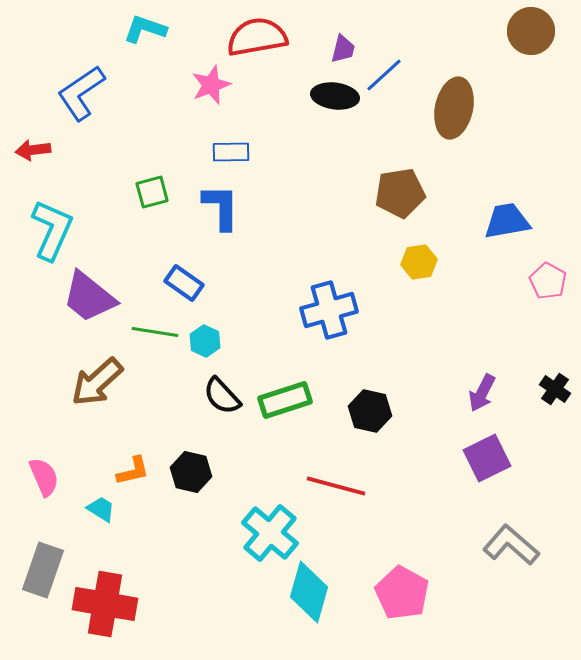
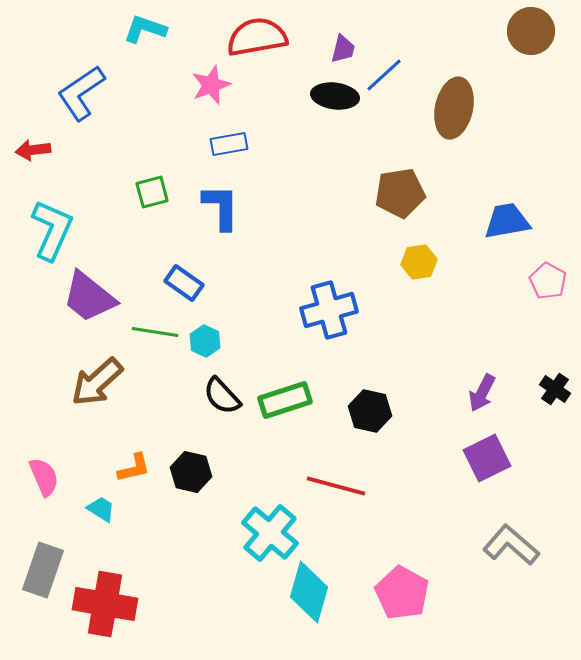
blue rectangle at (231, 152): moved 2 px left, 8 px up; rotated 9 degrees counterclockwise
orange L-shape at (133, 471): moved 1 px right, 3 px up
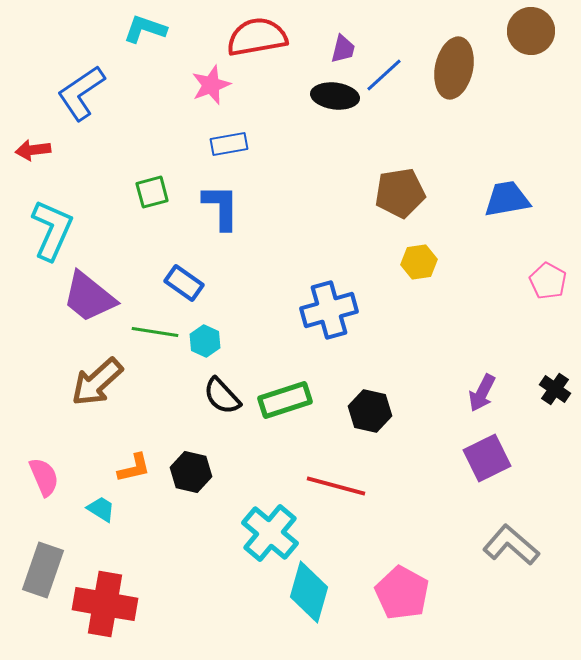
brown ellipse at (454, 108): moved 40 px up
blue trapezoid at (507, 221): moved 22 px up
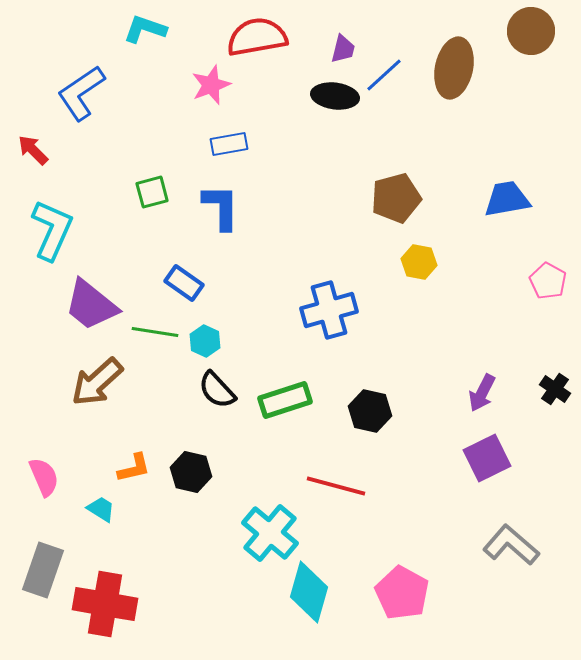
red arrow at (33, 150): rotated 52 degrees clockwise
brown pentagon at (400, 193): moved 4 px left, 5 px down; rotated 6 degrees counterclockwise
yellow hexagon at (419, 262): rotated 20 degrees clockwise
purple trapezoid at (89, 297): moved 2 px right, 8 px down
black semicircle at (222, 396): moved 5 px left, 6 px up
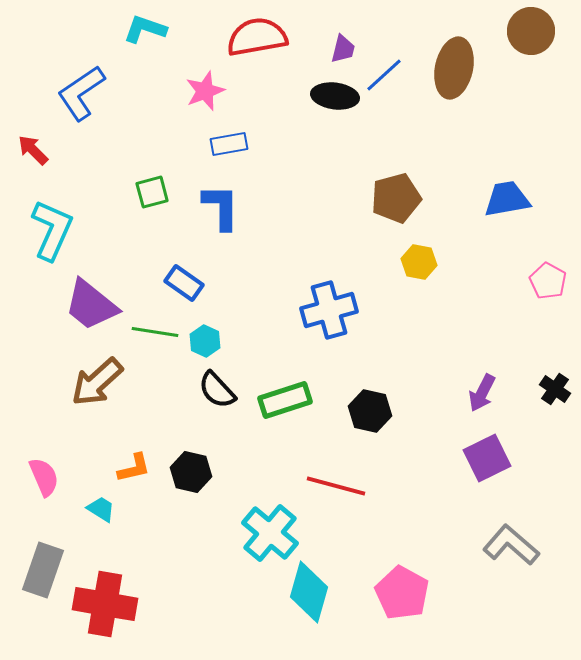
pink star at (211, 85): moved 6 px left, 6 px down
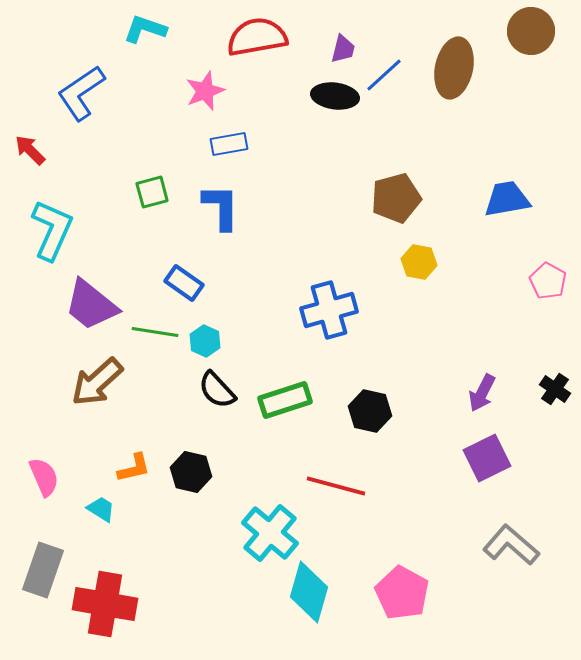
red arrow at (33, 150): moved 3 px left
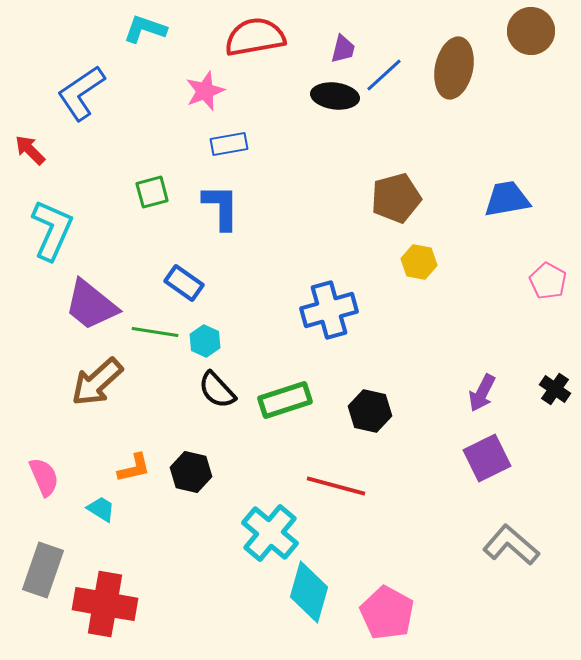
red semicircle at (257, 37): moved 2 px left
pink pentagon at (402, 593): moved 15 px left, 20 px down
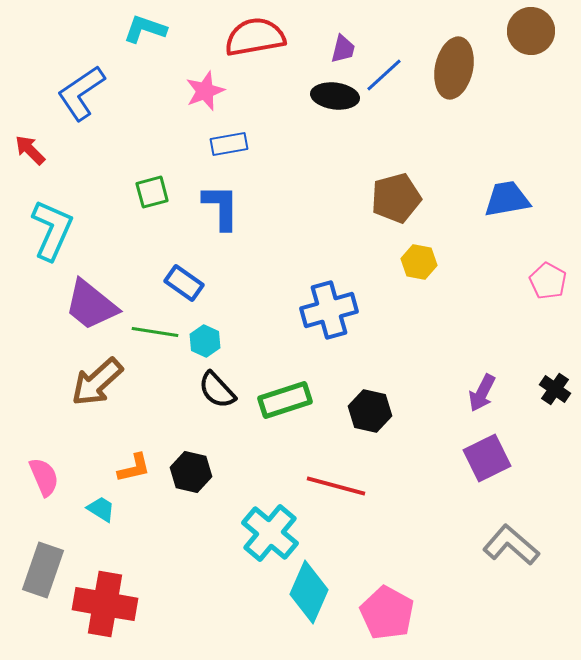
cyan diamond at (309, 592): rotated 8 degrees clockwise
